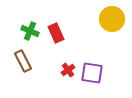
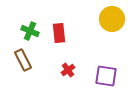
red rectangle: moved 3 px right; rotated 18 degrees clockwise
brown rectangle: moved 1 px up
purple square: moved 14 px right, 3 px down
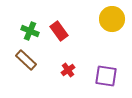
red rectangle: moved 2 px up; rotated 30 degrees counterclockwise
brown rectangle: moved 3 px right; rotated 20 degrees counterclockwise
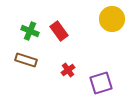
brown rectangle: rotated 25 degrees counterclockwise
purple square: moved 5 px left, 7 px down; rotated 25 degrees counterclockwise
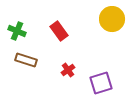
green cross: moved 13 px left
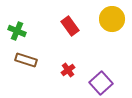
red rectangle: moved 11 px right, 5 px up
purple square: rotated 25 degrees counterclockwise
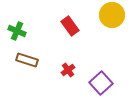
yellow circle: moved 4 px up
brown rectangle: moved 1 px right
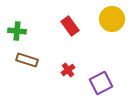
yellow circle: moved 4 px down
green cross: rotated 18 degrees counterclockwise
purple square: rotated 15 degrees clockwise
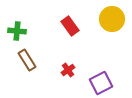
brown rectangle: rotated 40 degrees clockwise
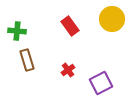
brown rectangle: rotated 15 degrees clockwise
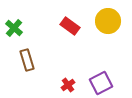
yellow circle: moved 4 px left, 2 px down
red rectangle: rotated 18 degrees counterclockwise
green cross: moved 3 px left, 3 px up; rotated 36 degrees clockwise
red cross: moved 15 px down
